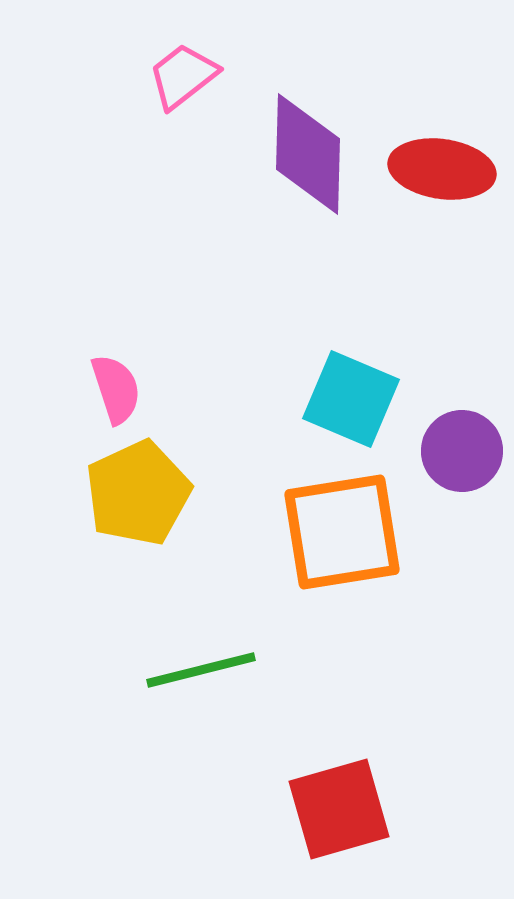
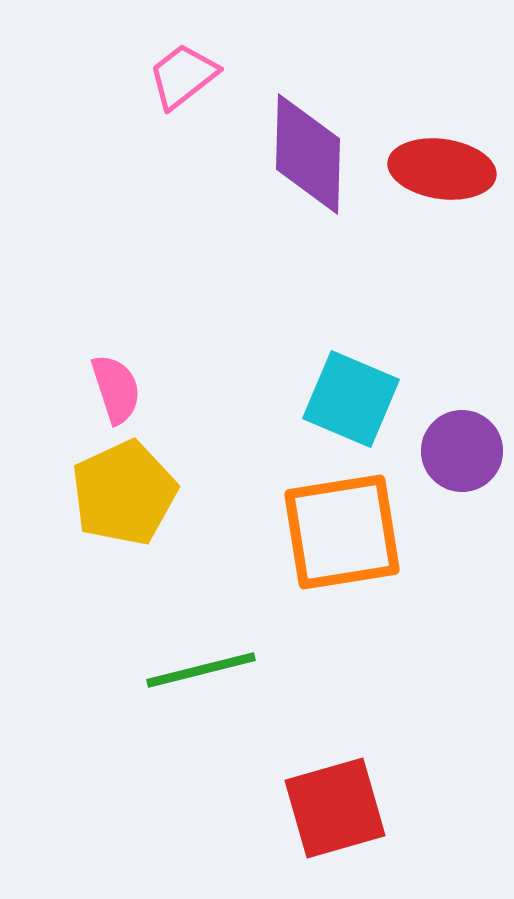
yellow pentagon: moved 14 px left
red square: moved 4 px left, 1 px up
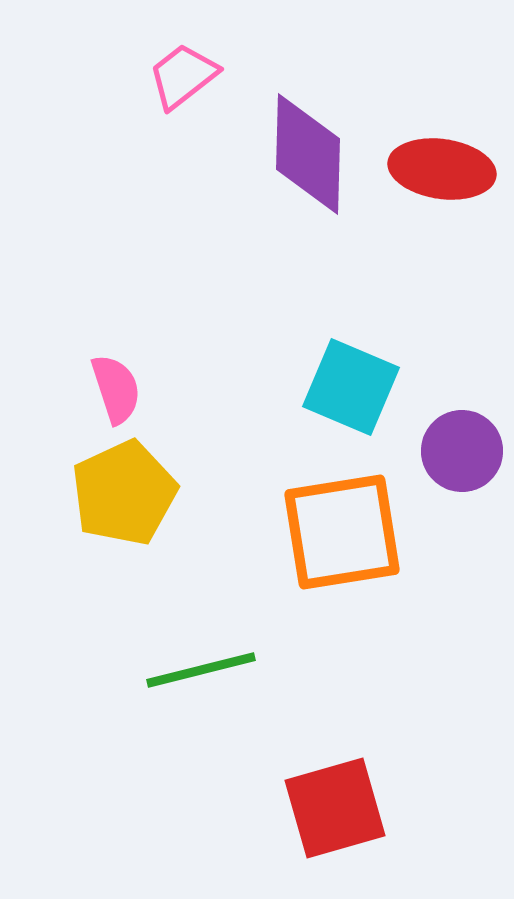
cyan square: moved 12 px up
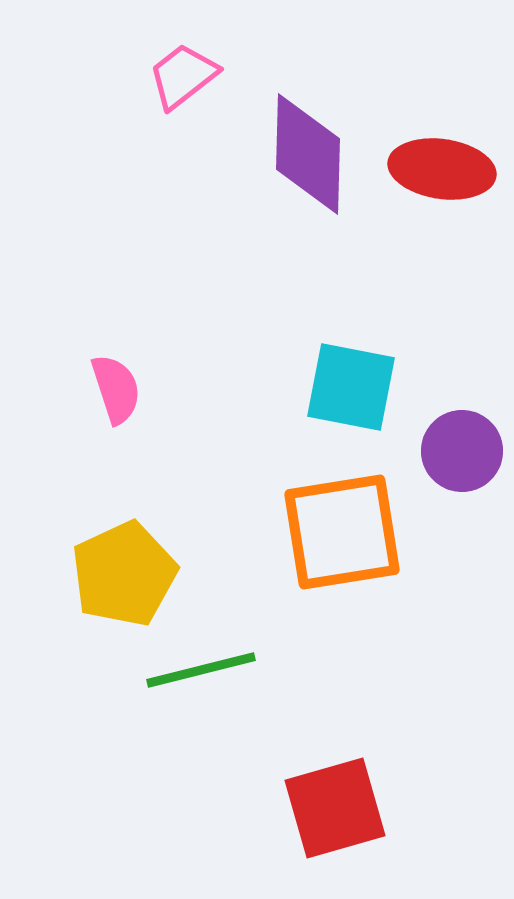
cyan square: rotated 12 degrees counterclockwise
yellow pentagon: moved 81 px down
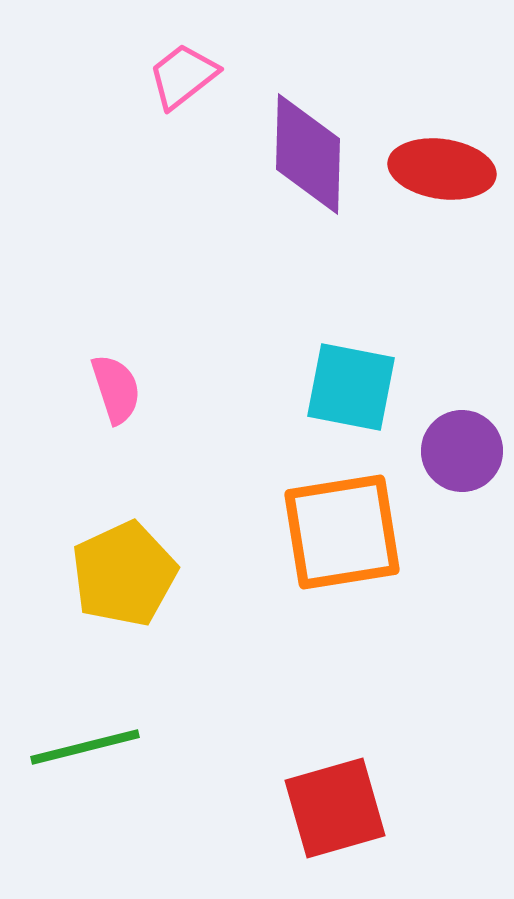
green line: moved 116 px left, 77 px down
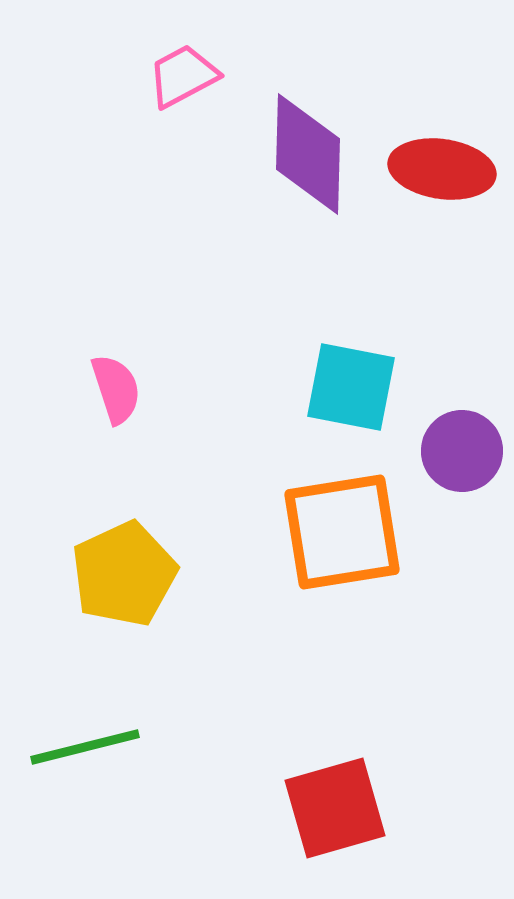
pink trapezoid: rotated 10 degrees clockwise
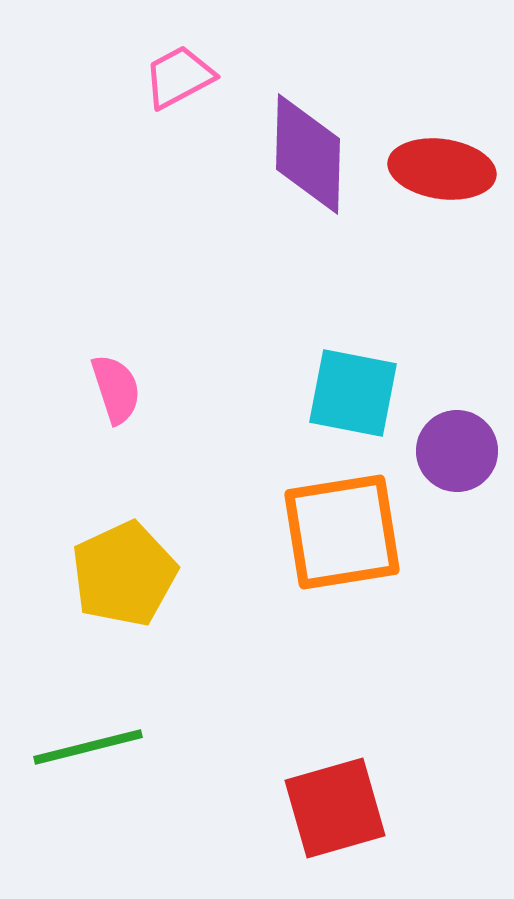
pink trapezoid: moved 4 px left, 1 px down
cyan square: moved 2 px right, 6 px down
purple circle: moved 5 px left
green line: moved 3 px right
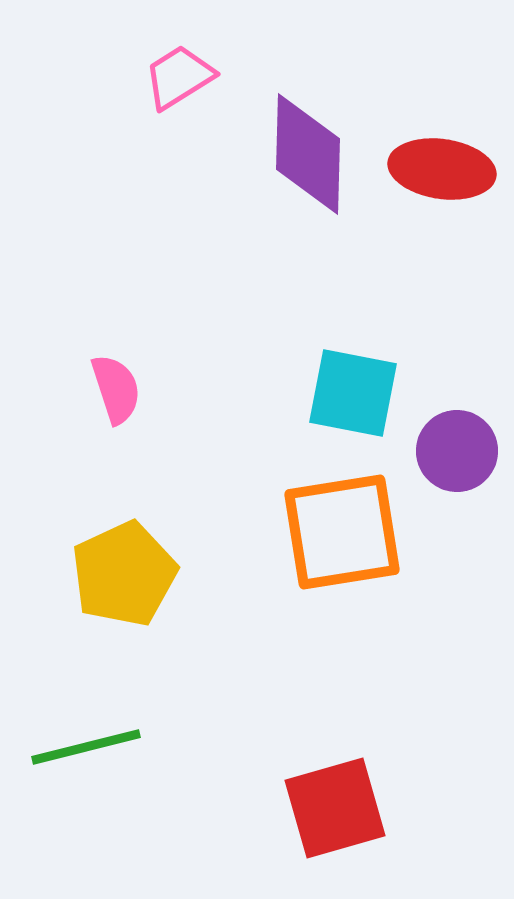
pink trapezoid: rotated 4 degrees counterclockwise
green line: moved 2 px left
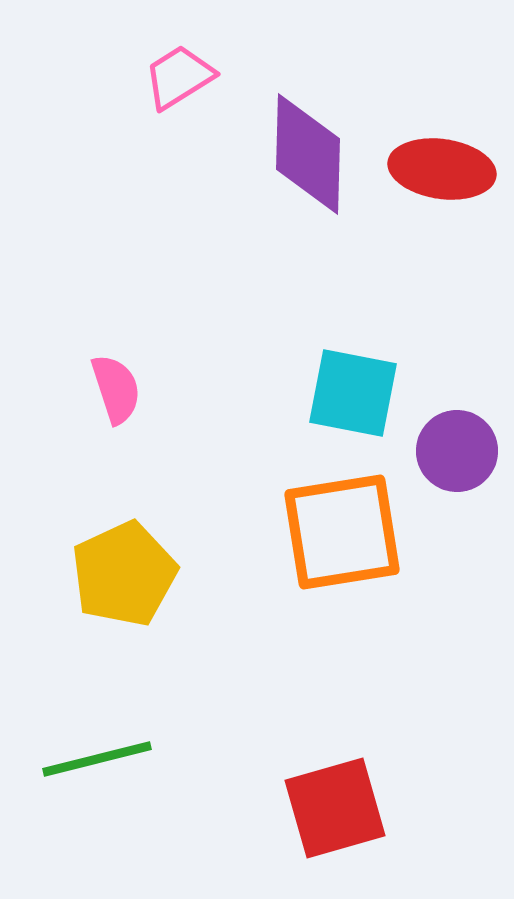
green line: moved 11 px right, 12 px down
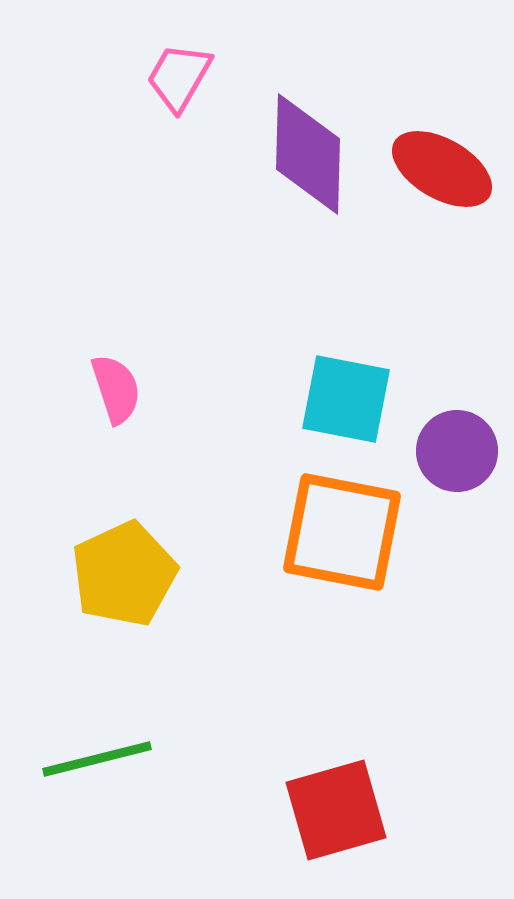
pink trapezoid: rotated 28 degrees counterclockwise
red ellipse: rotated 22 degrees clockwise
cyan square: moved 7 px left, 6 px down
orange square: rotated 20 degrees clockwise
red square: moved 1 px right, 2 px down
